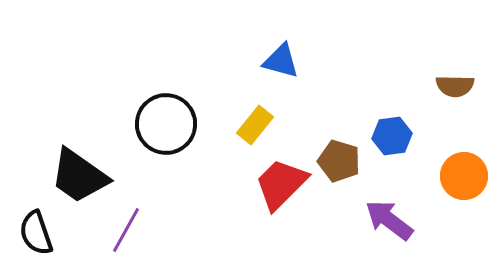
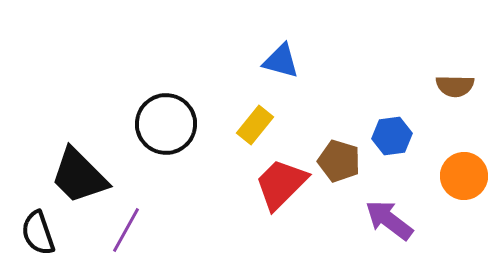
black trapezoid: rotated 10 degrees clockwise
black semicircle: moved 2 px right
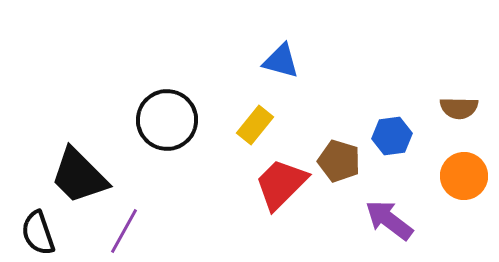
brown semicircle: moved 4 px right, 22 px down
black circle: moved 1 px right, 4 px up
purple line: moved 2 px left, 1 px down
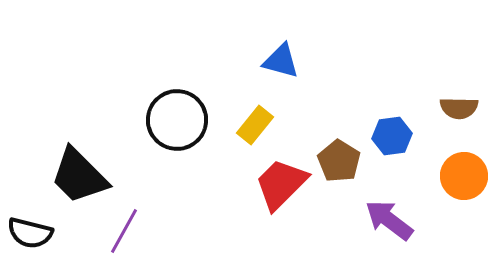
black circle: moved 10 px right
brown pentagon: rotated 15 degrees clockwise
black semicircle: moved 8 px left; rotated 57 degrees counterclockwise
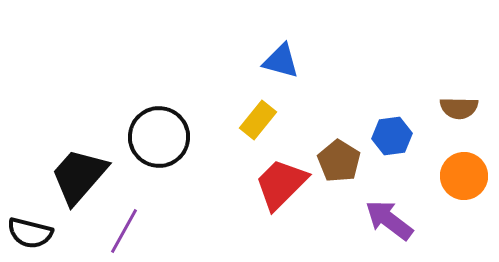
black circle: moved 18 px left, 17 px down
yellow rectangle: moved 3 px right, 5 px up
black trapezoid: rotated 86 degrees clockwise
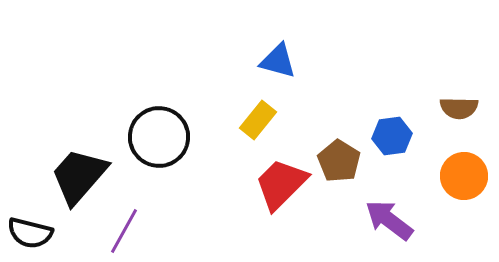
blue triangle: moved 3 px left
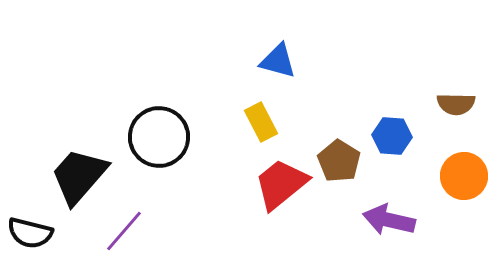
brown semicircle: moved 3 px left, 4 px up
yellow rectangle: moved 3 px right, 2 px down; rotated 66 degrees counterclockwise
blue hexagon: rotated 12 degrees clockwise
red trapezoid: rotated 6 degrees clockwise
purple arrow: rotated 24 degrees counterclockwise
purple line: rotated 12 degrees clockwise
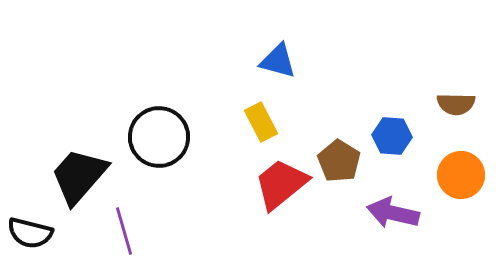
orange circle: moved 3 px left, 1 px up
purple arrow: moved 4 px right, 7 px up
purple line: rotated 57 degrees counterclockwise
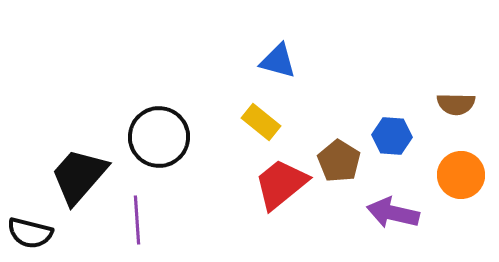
yellow rectangle: rotated 24 degrees counterclockwise
purple line: moved 13 px right, 11 px up; rotated 12 degrees clockwise
